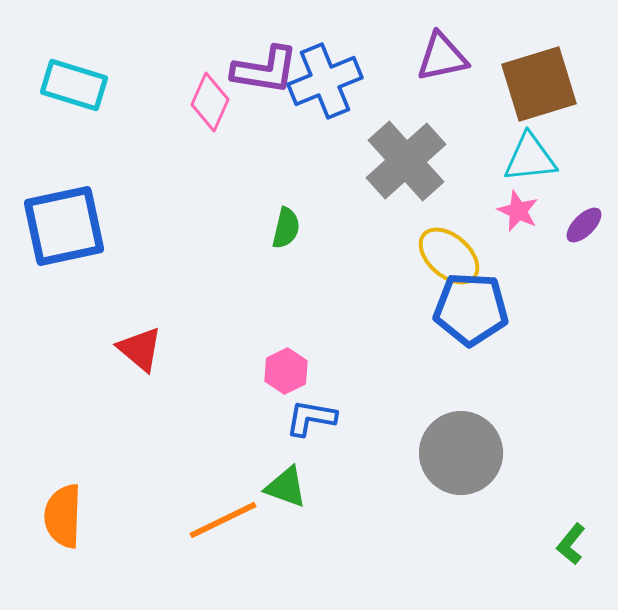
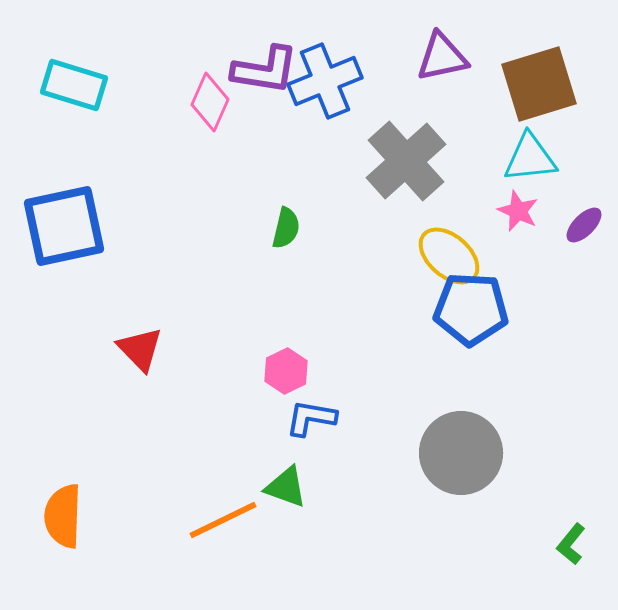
red triangle: rotated 6 degrees clockwise
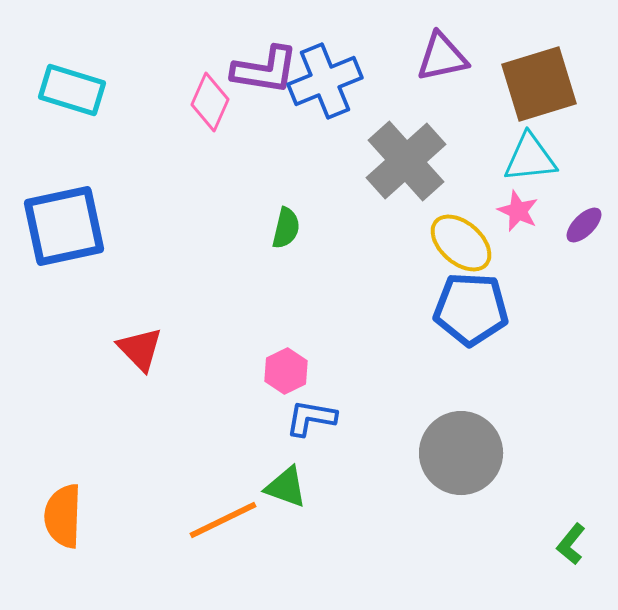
cyan rectangle: moved 2 px left, 5 px down
yellow ellipse: moved 12 px right, 13 px up
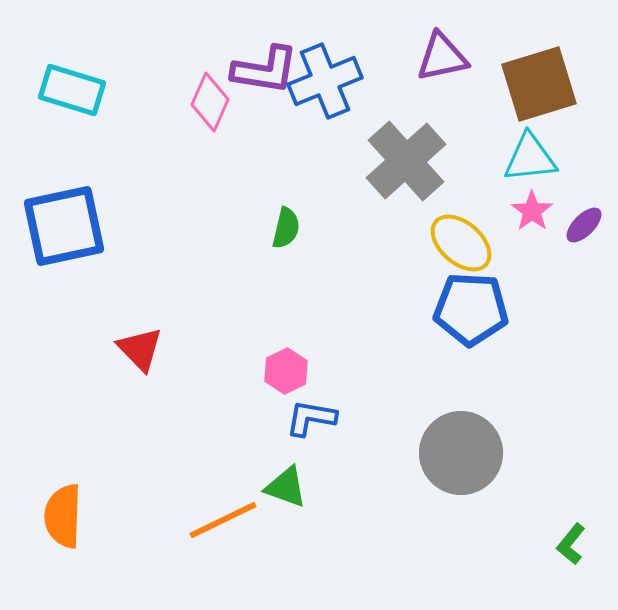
pink star: moved 14 px right; rotated 12 degrees clockwise
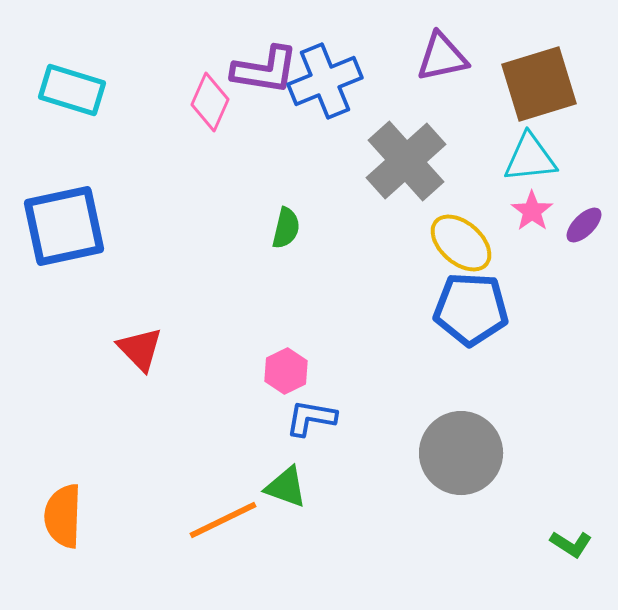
green L-shape: rotated 96 degrees counterclockwise
